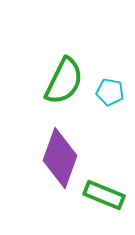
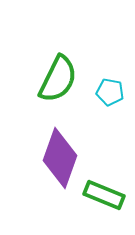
green semicircle: moved 6 px left, 2 px up
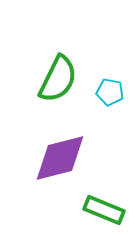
purple diamond: rotated 56 degrees clockwise
green rectangle: moved 15 px down
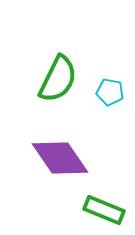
purple diamond: rotated 70 degrees clockwise
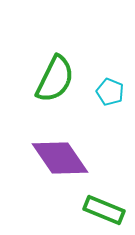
green semicircle: moved 3 px left
cyan pentagon: rotated 12 degrees clockwise
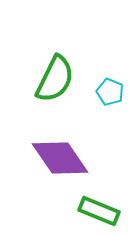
green rectangle: moved 5 px left, 1 px down
